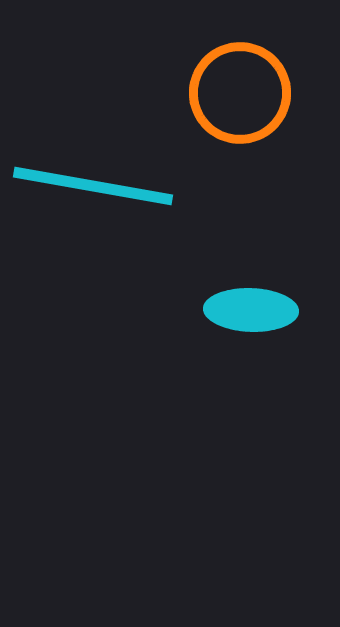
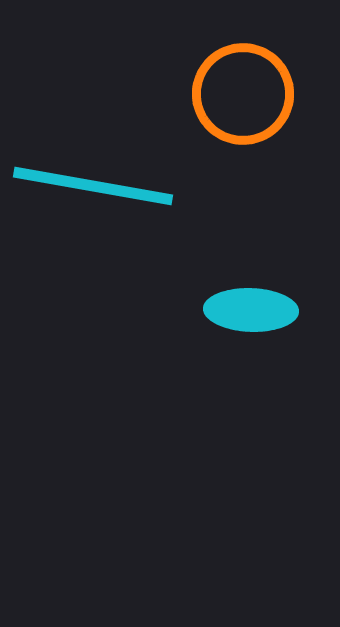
orange circle: moved 3 px right, 1 px down
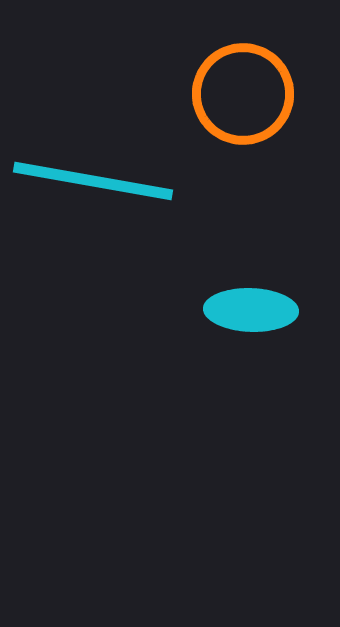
cyan line: moved 5 px up
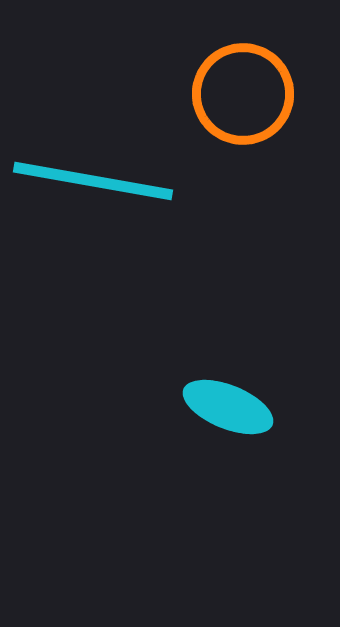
cyan ellipse: moved 23 px left, 97 px down; rotated 20 degrees clockwise
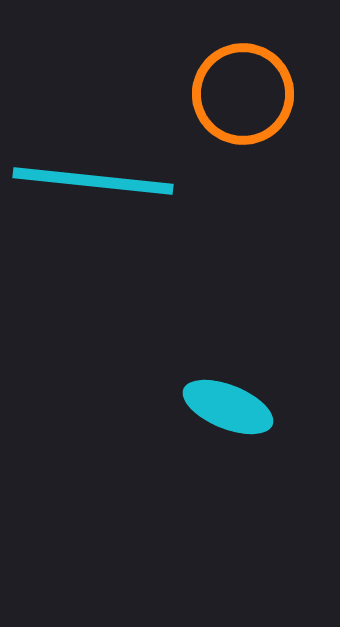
cyan line: rotated 4 degrees counterclockwise
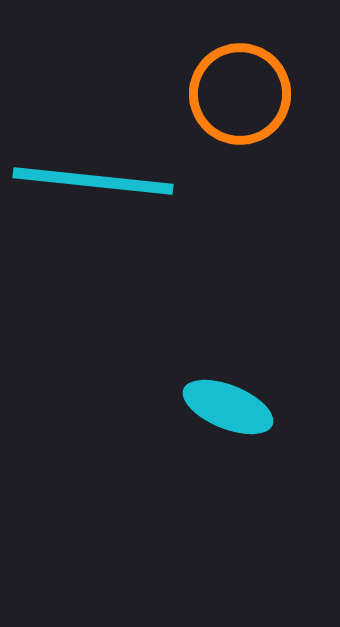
orange circle: moved 3 px left
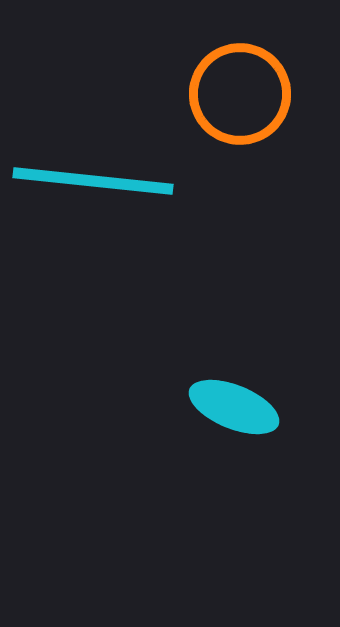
cyan ellipse: moved 6 px right
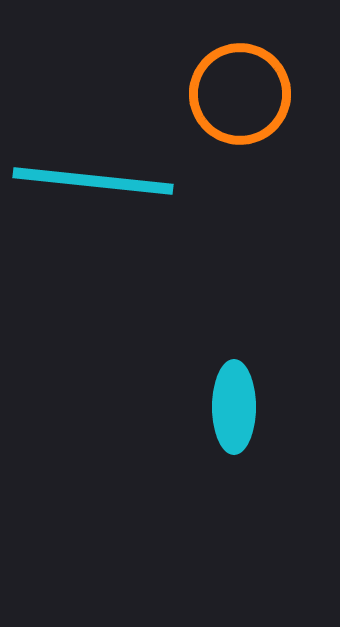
cyan ellipse: rotated 68 degrees clockwise
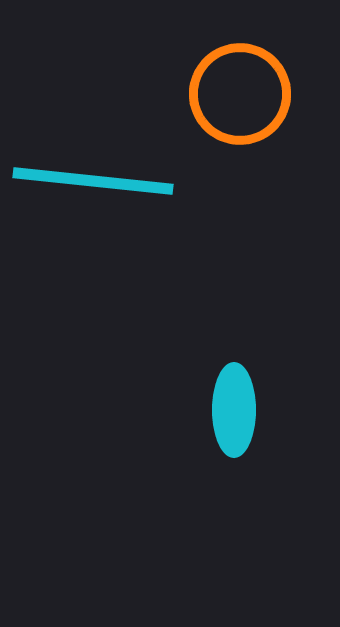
cyan ellipse: moved 3 px down
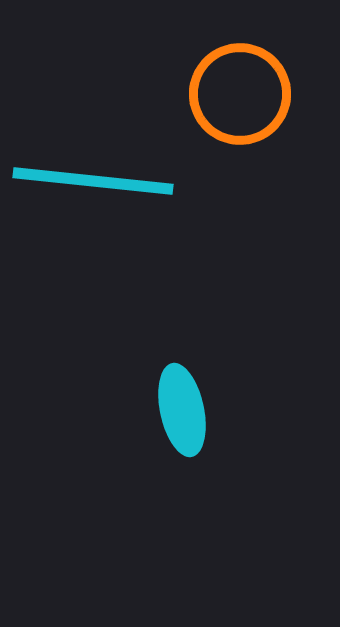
cyan ellipse: moved 52 px left; rotated 12 degrees counterclockwise
